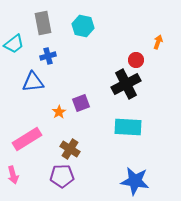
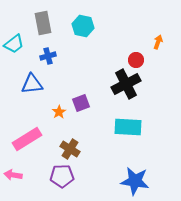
blue triangle: moved 1 px left, 2 px down
pink arrow: rotated 114 degrees clockwise
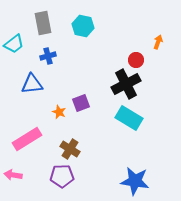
orange star: rotated 16 degrees counterclockwise
cyan rectangle: moved 1 px right, 9 px up; rotated 28 degrees clockwise
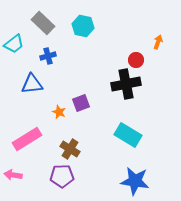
gray rectangle: rotated 35 degrees counterclockwise
black cross: rotated 16 degrees clockwise
cyan rectangle: moved 1 px left, 17 px down
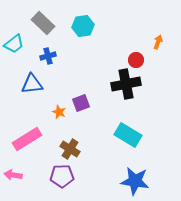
cyan hexagon: rotated 20 degrees counterclockwise
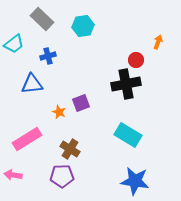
gray rectangle: moved 1 px left, 4 px up
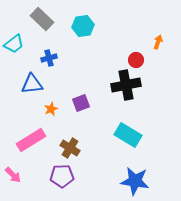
blue cross: moved 1 px right, 2 px down
black cross: moved 1 px down
orange star: moved 8 px left, 3 px up; rotated 24 degrees clockwise
pink rectangle: moved 4 px right, 1 px down
brown cross: moved 1 px up
pink arrow: rotated 144 degrees counterclockwise
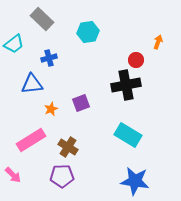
cyan hexagon: moved 5 px right, 6 px down
brown cross: moved 2 px left, 1 px up
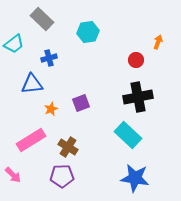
black cross: moved 12 px right, 12 px down
cyan rectangle: rotated 12 degrees clockwise
blue star: moved 3 px up
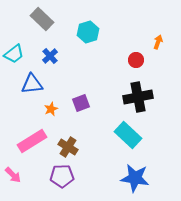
cyan hexagon: rotated 10 degrees counterclockwise
cyan trapezoid: moved 10 px down
blue cross: moved 1 px right, 2 px up; rotated 28 degrees counterclockwise
pink rectangle: moved 1 px right, 1 px down
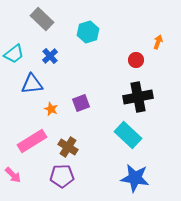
orange star: rotated 24 degrees counterclockwise
